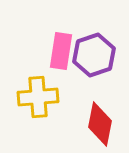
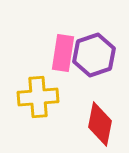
pink rectangle: moved 2 px right, 2 px down
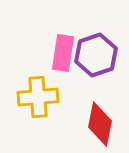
purple hexagon: moved 2 px right
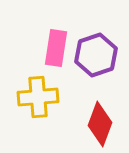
pink rectangle: moved 7 px left, 5 px up
red diamond: rotated 9 degrees clockwise
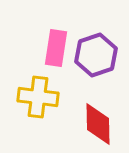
yellow cross: rotated 12 degrees clockwise
red diamond: moved 2 px left; rotated 21 degrees counterclockwise
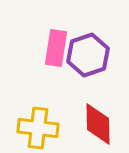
purple hexagon: moved 8 px left
yellow cross: moved 31 px down
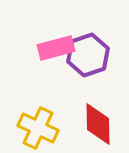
pink rectangle: rotated 66 degrees clockwise
yellow cross: rotated 18 degrees clockwise
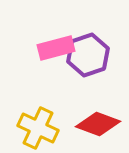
red diamond: rotated 69 degrees counterclockwise
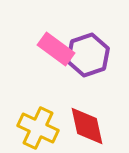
pink rectangle: moved 1 px down; rotated 51 degrees clockwise
red diamond: moved 11 px left, 2 px down; rotated 57 degrees clockwise
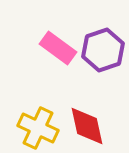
pink rectangle: moved 2 px right, 1 px up
purple hexagon: moved 15 px right, 5 px up
